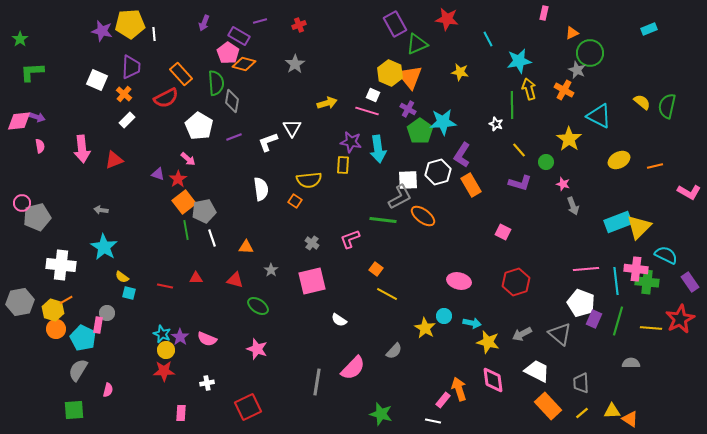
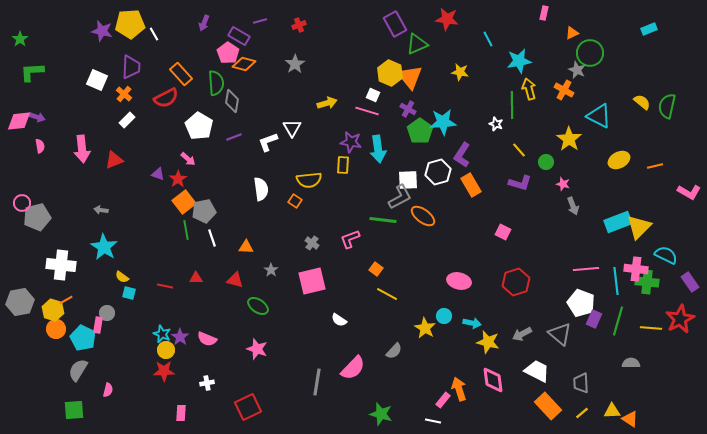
white line at (154, 34): rotated 24 degrees counterclockwise
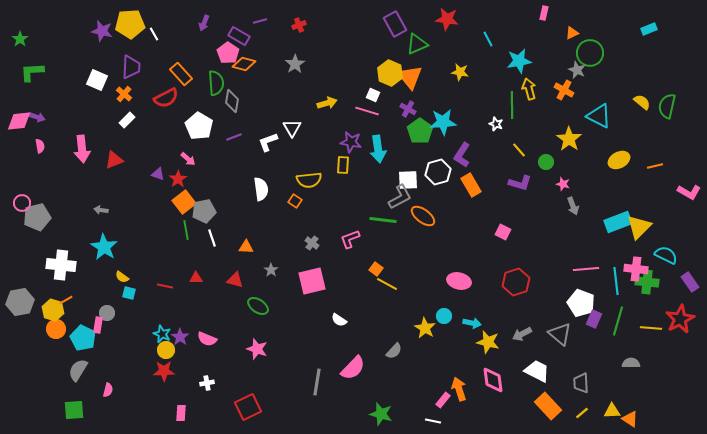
yellow line at (387, 294): moved 10 px up
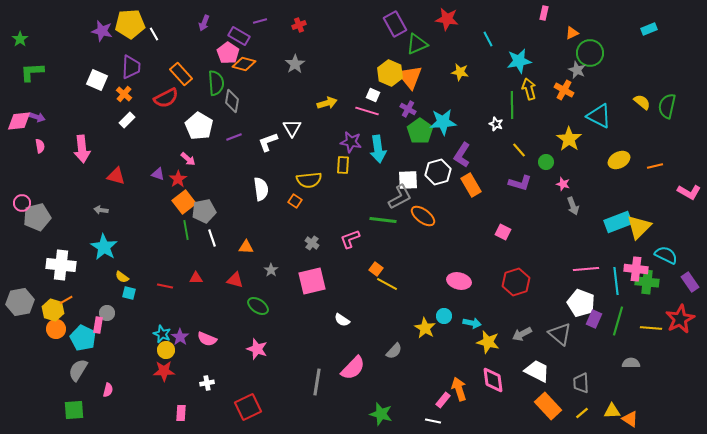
red triangle at (114, 160): moved 2 px right, 16 px down; rotated 36 degrees clockwise
white semicircle at (339, 320): moved 3 px right
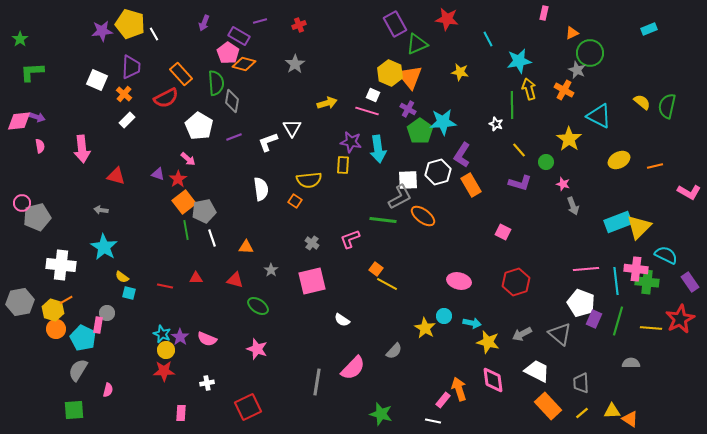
yellow pentagon at (130, 24): rotated 20 degrees clockwise
purple star at (102, 31): rotated 20 degrees counterclockwise
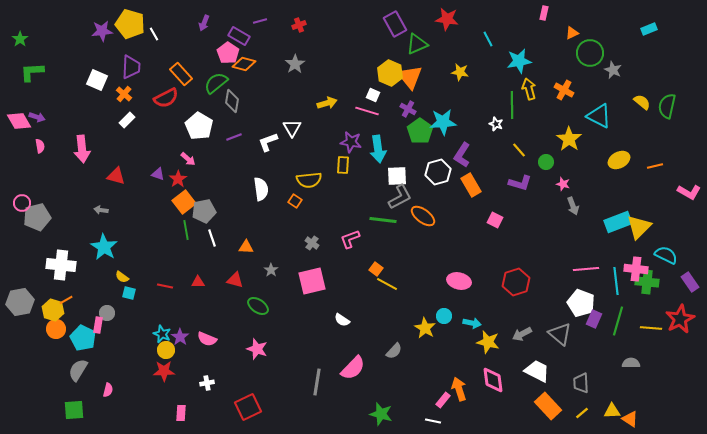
gray star at (577, 70): moved 36 px right
green semicircle at (216, 83): rotated 125 degrees counterclockwise
pink diamond at (19, 121): rotated 65 degrees clockwise
white square at (408, 180): moved 11 px left, 4 px up
pink square at (503, 232): moved 8 px left, 12 px up
red triangle at (196, 278): moved 2 px right, 4 px down
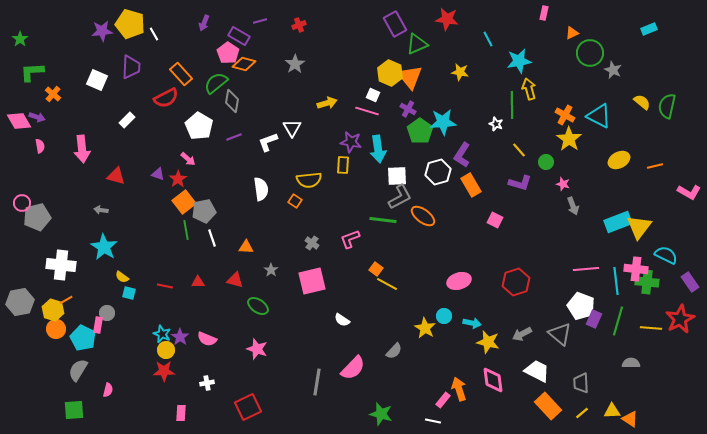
orange cross at (564, 90): moved 1 px right, 25 px down
orange cross at (124, 94): moved 71 px left
yellow triangle at (639, 227): rotated 8 degrees counterclockwise
pink ellipse at (459, 281): rotated 30 degrees counterclockwise
white pentagon at (581, 303): moved 3 px down
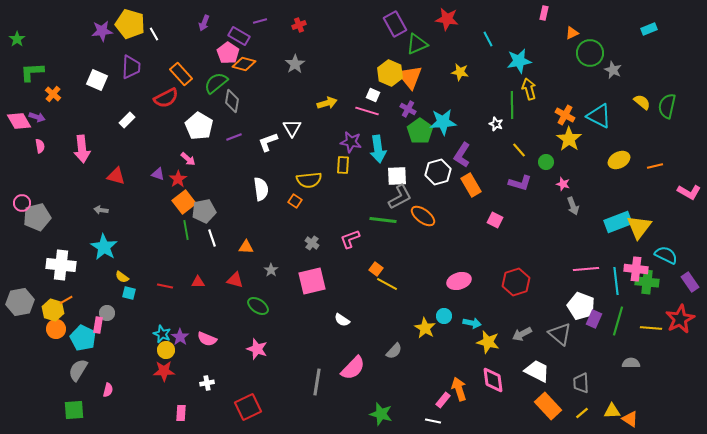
green star at (20, 39): moved 3 px left
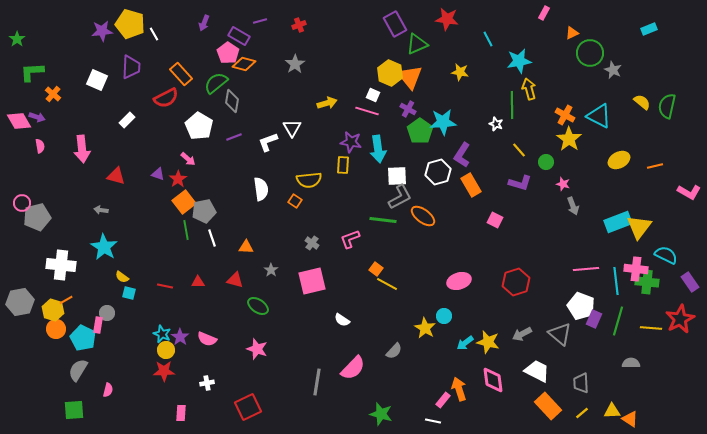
pink rectangle at (544, 13): rotated 16 degrees clockwise
cyan arrow at (472, 323): moved 7 px left, 20 px down; rotated 132 degrees clockwise
